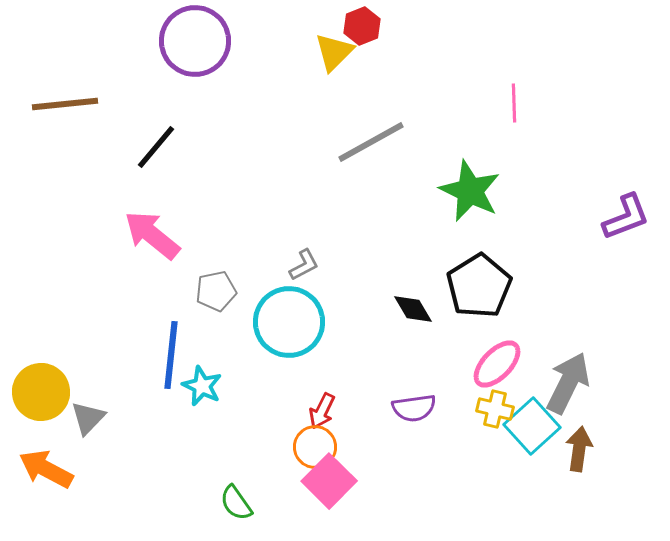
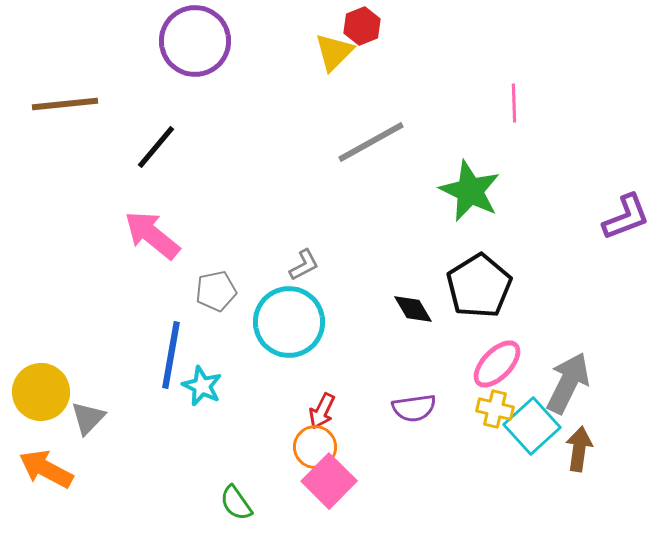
blue line: rotated 4 degrees clockwise
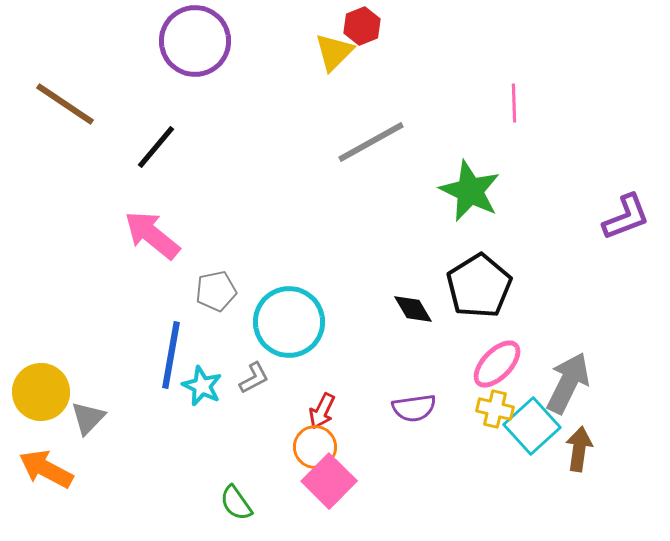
brown line: rotated 40 degrees clockwise
gray L-shape: moved 50 px left, 113 px down
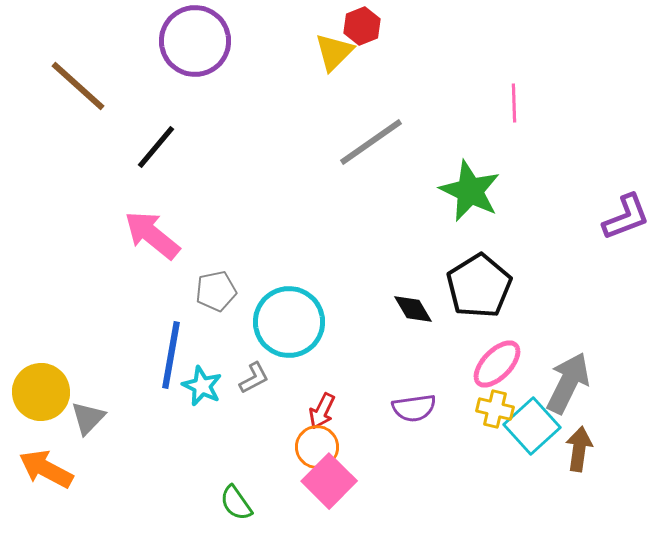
brown line: moved 13 px right, 18 px up; rotated 8 degrees clockwise
gray line: rotated 6 degrees counterclockwise
orange circle: moved 2 px right
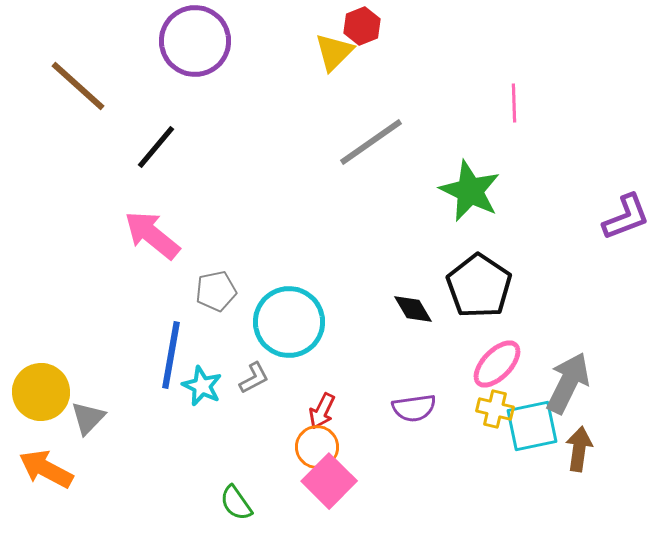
black pentagon: rotated 6 degrees counterclockwise
cyan square: rotated 30 degrees clockwise
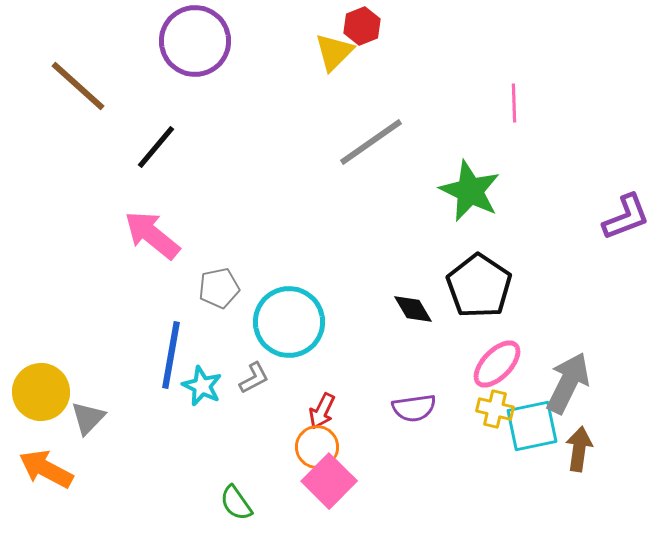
gray pentagon: moved 3 px right, 3 px up
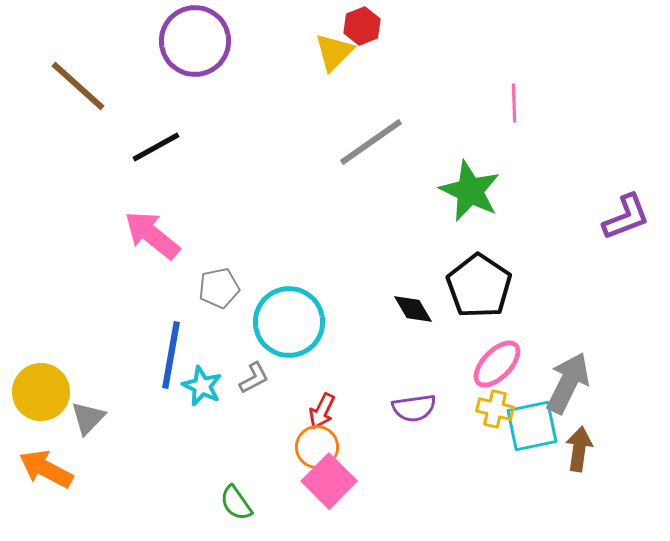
black line: rotated 21 degrees clockwise
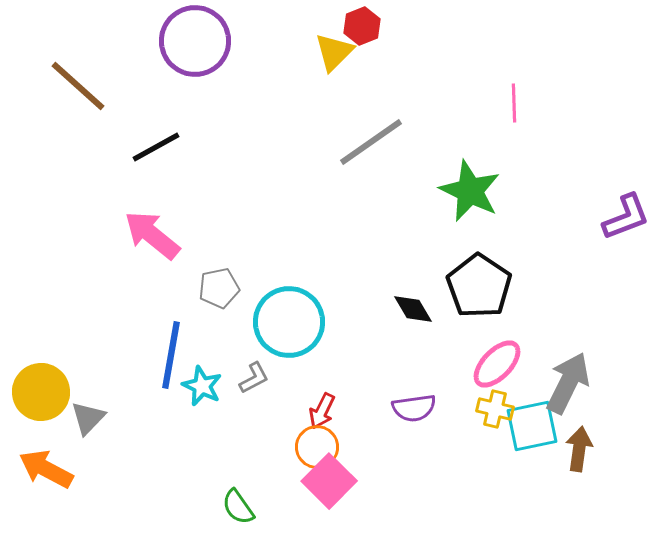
green semicircle: moved 2 px right, 4 px down
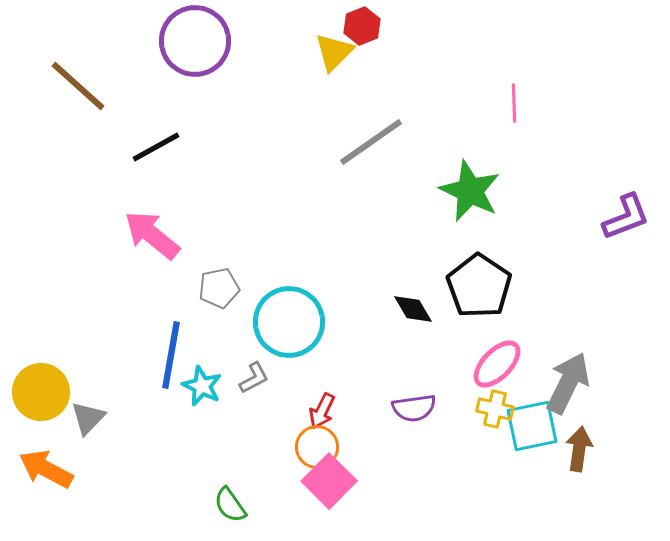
green semicircle: moved 8 px left, 2 px up
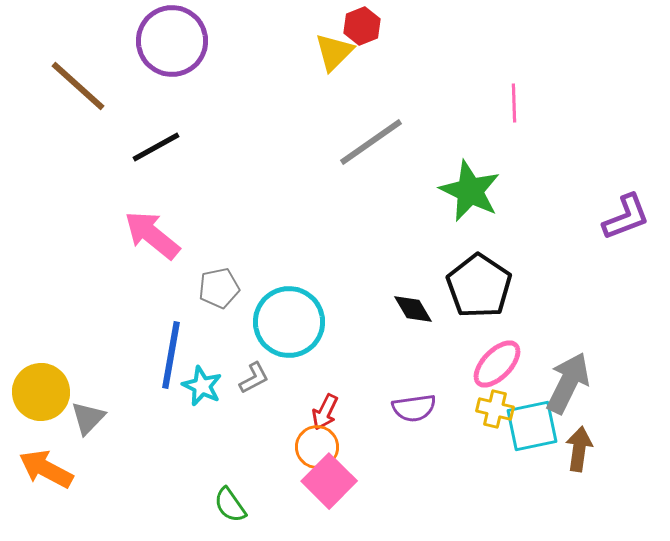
purple circle: moved 23 px left
red arrow: moved 3 px right, 1 px down
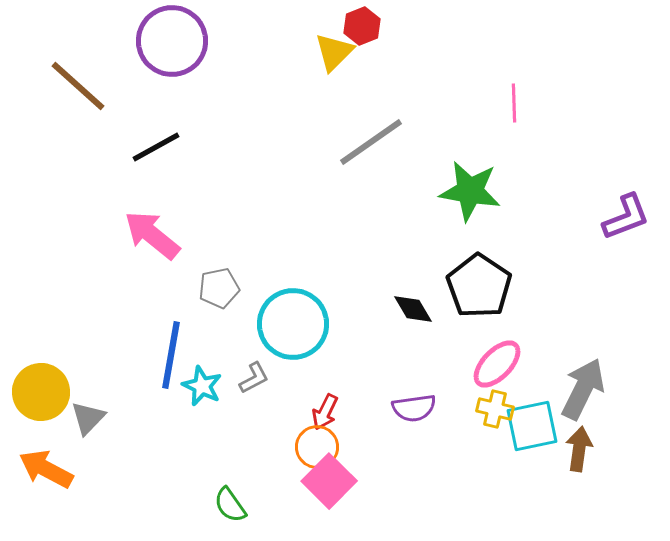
green star: rotated 16 degrees counterclockwise
cyan circle: moved 4 px right, 2 px down
gray arrow: moved 15 px right, 6 px down
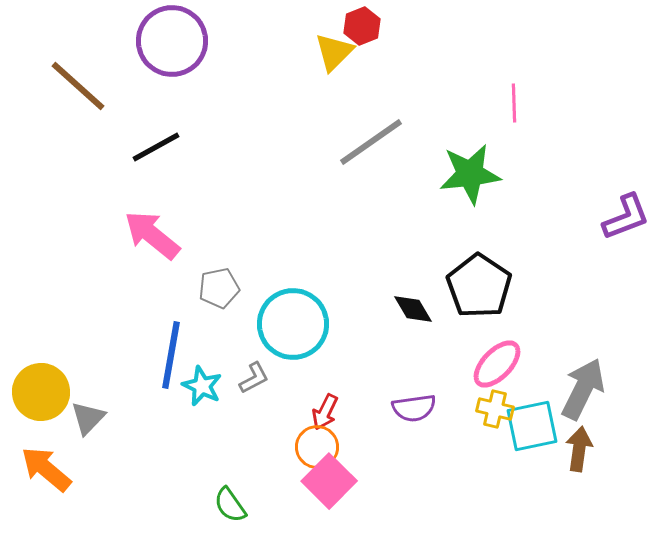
green star: moved 17 px up; rotated 16 degrees counterclockwise
orange arrow: rotated 12 degrees clockwise
